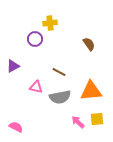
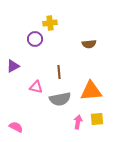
brown semicircle: rotated 120 degrees clockwise
brown line: rotated 56 degrees clockwise
gray semicircle: moved 2 px down
pink arrow: rotated 56 degrees clockwise
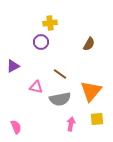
purple circle: moved 6 px right, 3 px down
brown semicircle: rotated 56 degrees counterclockwise
brown line: moved 1 px right, 2 px down; rotated 48 degrees counterclockwise
orange triangle: rotated 45 degrees counterclockwise
pink arrow: moved 7 px left, 2 px down
pink semicircle: rotated 40 degrees clockwise
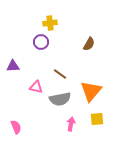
purple triangle: rotated 24 degrees clockwise
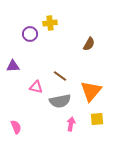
purple circle: moved 11 px left, 8 px up
brown line: moved 2 px down
gray semicircle: moved 2 px down
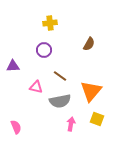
purple circle: moved 14 px right, 16 px down
yellow square: rotated 24 degrees clockwise
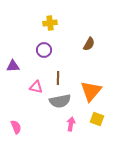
brown line: moved 2 px left, 2 px down; rotated 56 degrees clockwise
